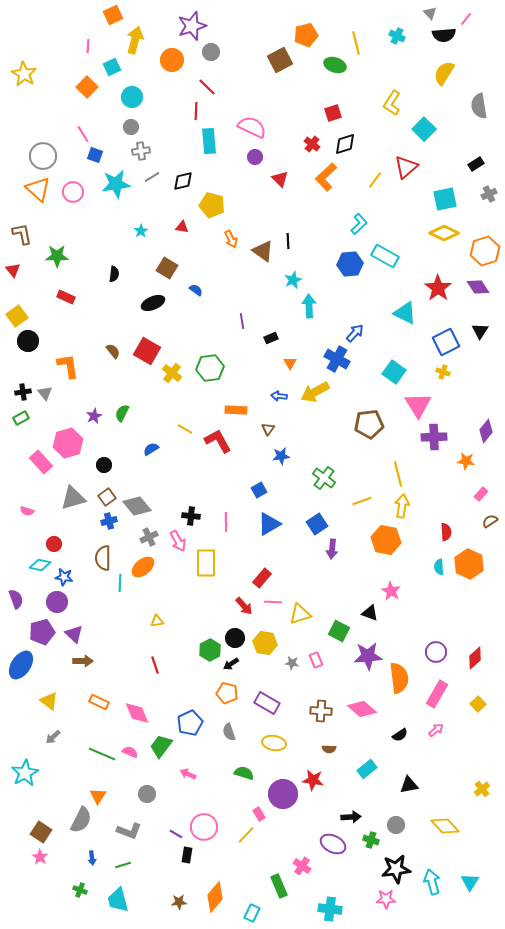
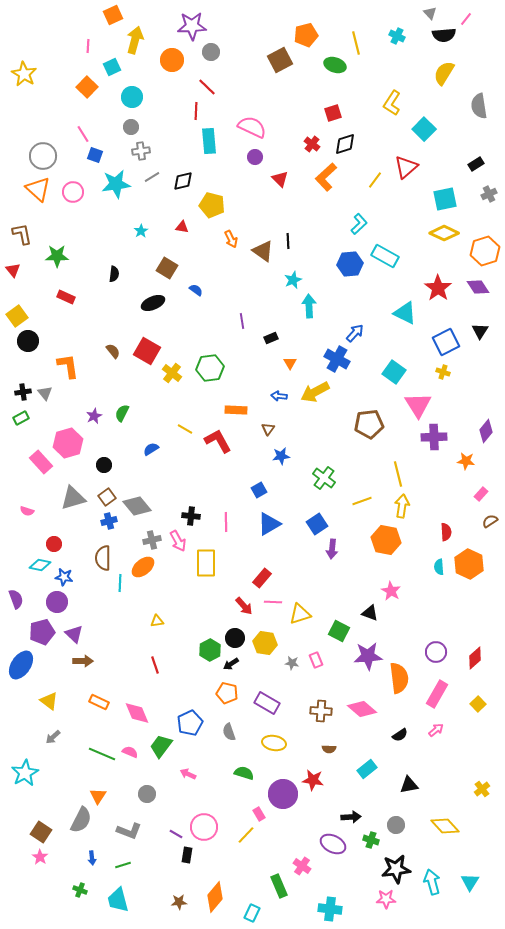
purple star at (192, 26): rotated 16 degrees clockwise
gray cross at (149, 537): moved 3 px right, 3 px down; rotated 12 degrees clockwise
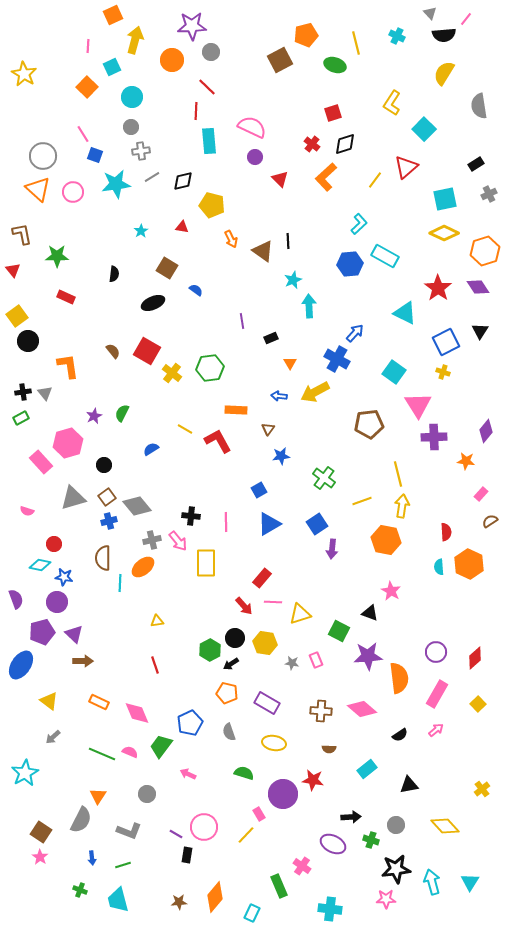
pink arrow at (178, 541): rotated 10 degrees counterclockwise
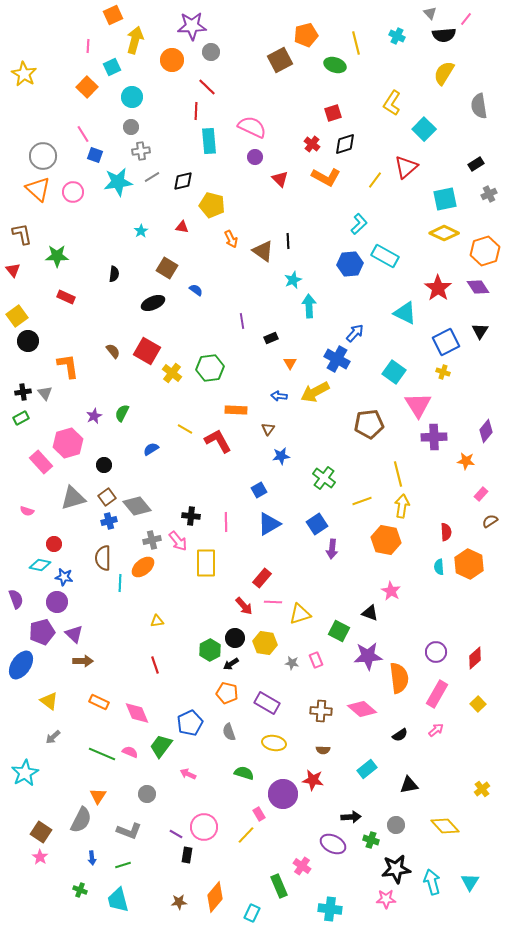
orange L-shape at (326, 177): rotated 108 degrees counterclockwise
cyan star at (116, 184): moved 2 px right, 2 px up
brown semicircle at (329, 749): moved 6 px left, 1 px down
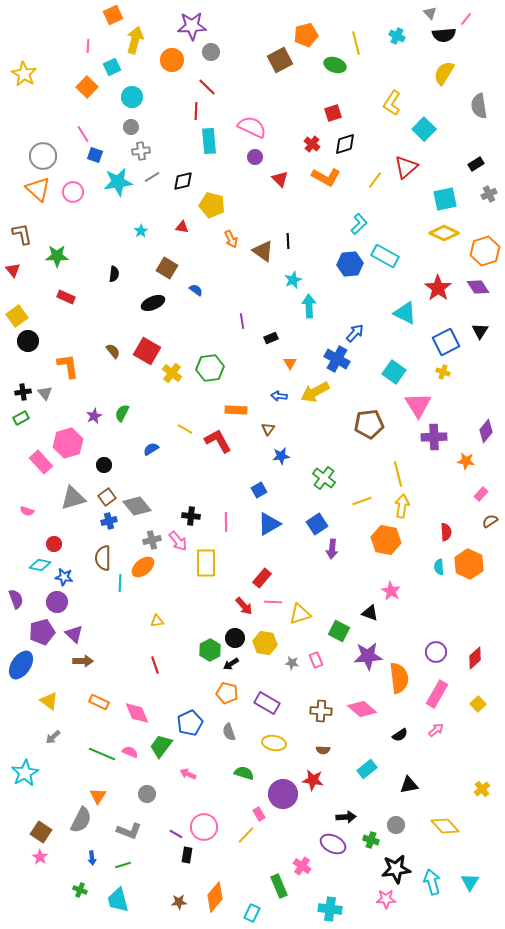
black arrow at (351, 817): moved 5 px left
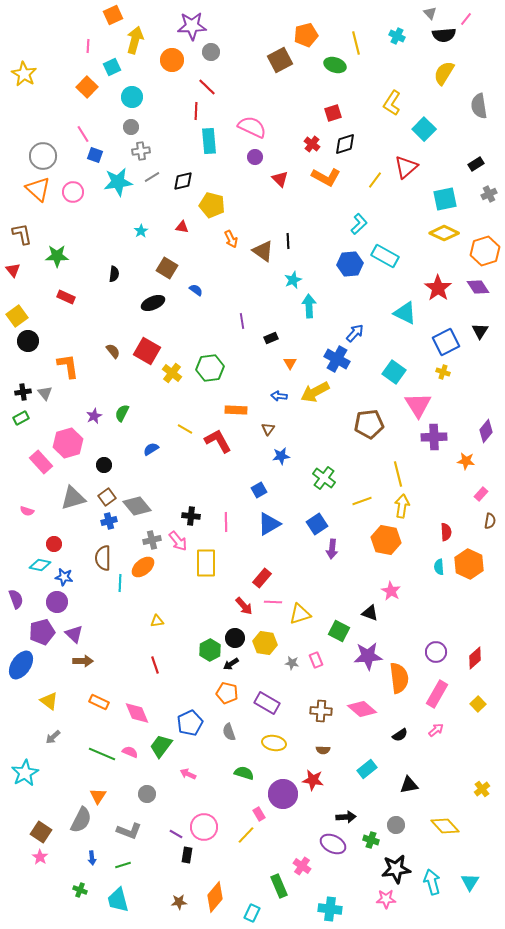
brown semicircle at (490, 521): rotated 133 degrees clockwise
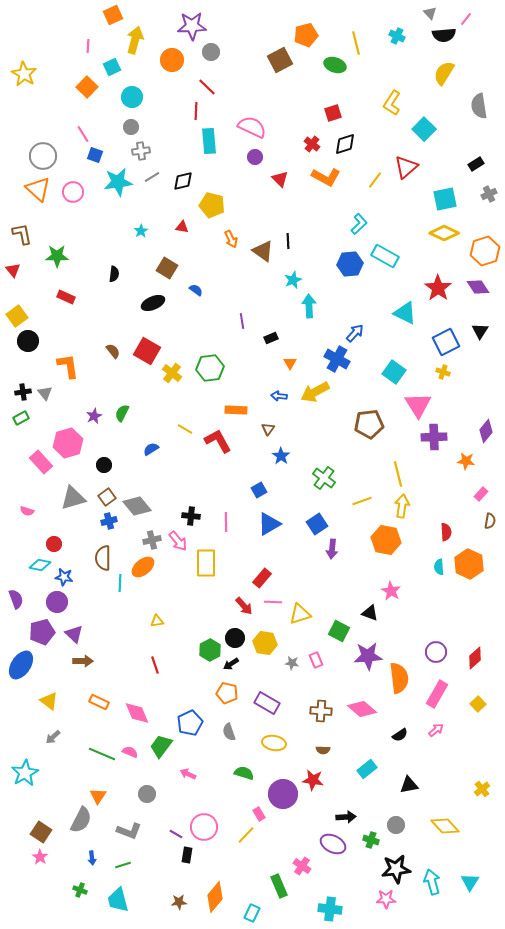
blue star at (281, 456): rotated 30 degrees counterclockwise
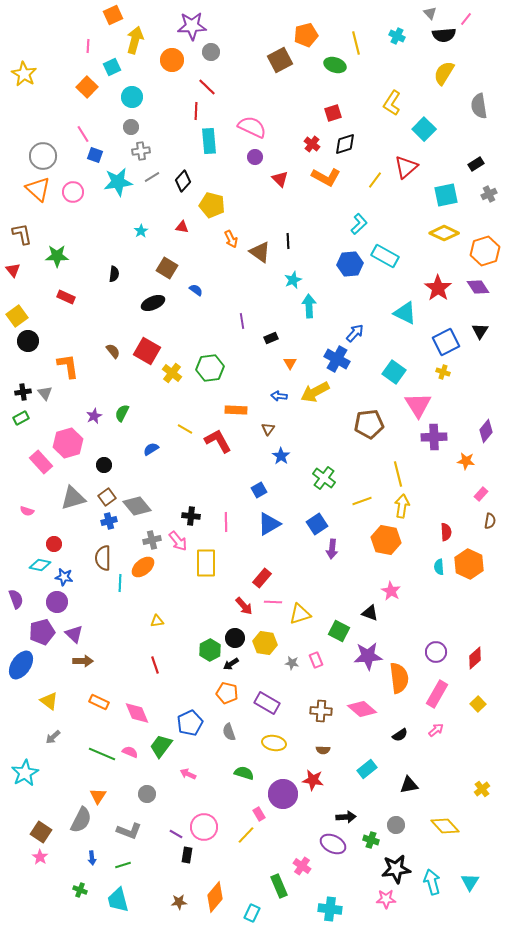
black diamond at (183, 181): rotated 35 degrees counterclockwise
cyan square at (445, 199): moved 1 px right, 4 px up
brown triangle at (263, 251): moved 3 px left, 1 px down
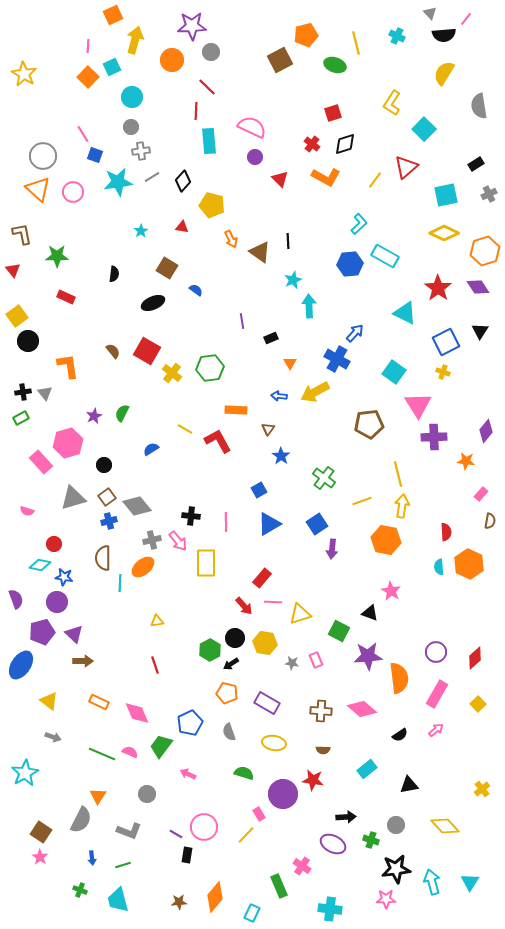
orange square at (87, 87): moved 1 px right, 10 px up
gray arrow at (53, 737): rotated 119 degrees counterclockwise
